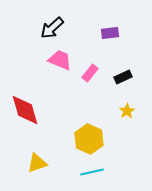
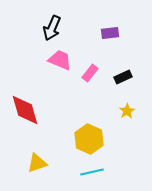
black arrow: rotated 25 degrees counterclockwise
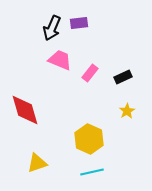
purple rectangle: moved 31 px left, 10 px up
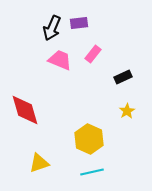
pink rectangle: moved 3 px right, 19 px up
yellow triangle: moved 2 px right
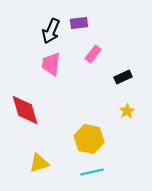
black arrow: moved 1 px left, 3 px down
pink trapezoid: moved 9 px left, 4 px down; rotated 105 degrees counterclockwise
yellow hexagon: rotated 12 degrees counterclockwise
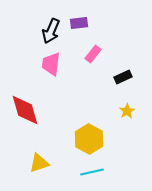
yellow hexagon: rotated 16 degrees clockwise
